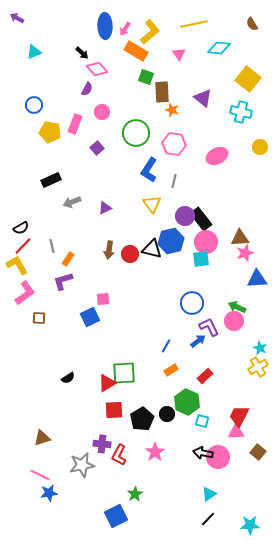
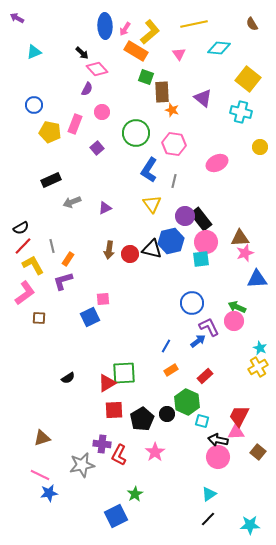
pink ellipse at (217, 156): moved 7 px down
yellow L-shape at (17, 265): moved 16 px right
black arrow at (203, 453): moved 15 px right, 13 px up
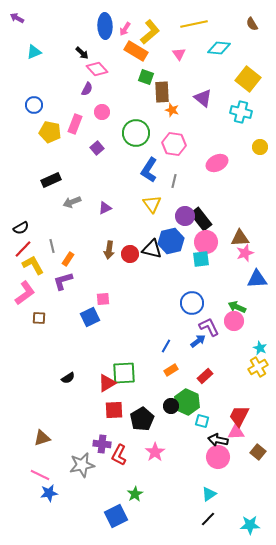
red line at (23, 246): moved 3 px down
black circle at (167, 414): moved 4 px right, 8 px up
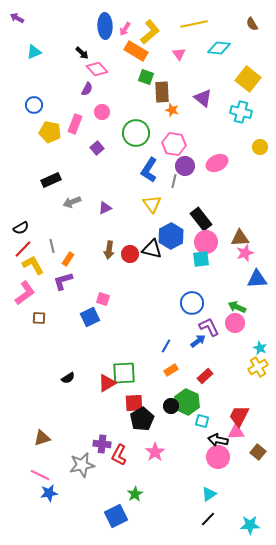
purple circle at (185, 216): moved 50 px up
blue hexagon at (171, 241): moved 5 px up; rotated 15 degrees counterclockwise
pink square at (103, 299): rotated 24 degrees clockwise
pink circle at (234, 321): moved 1 px right, 2 px down
red square at (114, 410): moved 20 px right, 7 px up
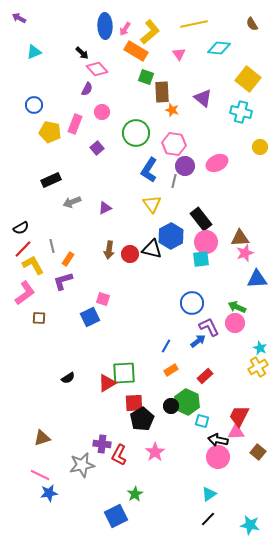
purple arrow at (17, 18): moved 2 px right
cyan star at (250, 525): rotated 12 degrees clockwise
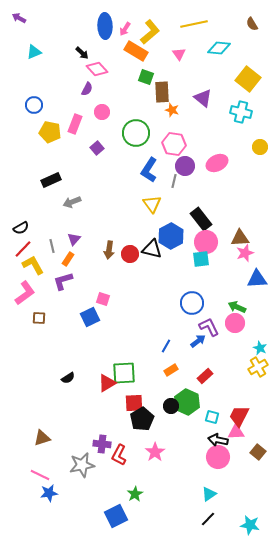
purple triangle at (105, 208): moved 31 px left, 31 px down; rotated 24 degrees counterclockwise
cyan square at (202, 421): moved 10 px right, 4 px up
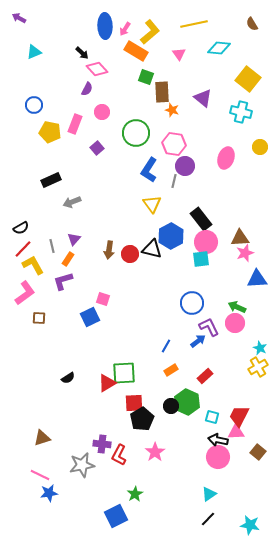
pink ellipse at (217, 163): moved 9 px right, 5 px up; rotated 45 degrees counterclockwise
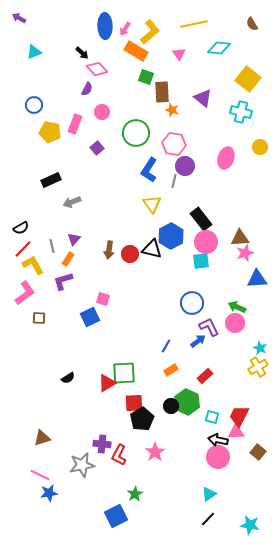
cyan square at (201, 259): moved 2 px down
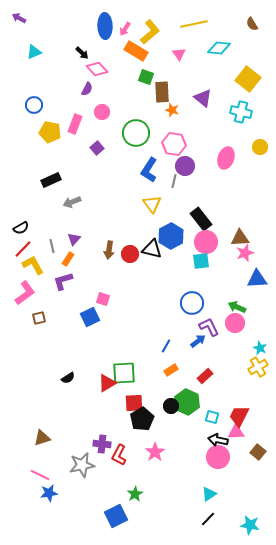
brown square at (39, 318): rotated 16 degrees counterclockwise
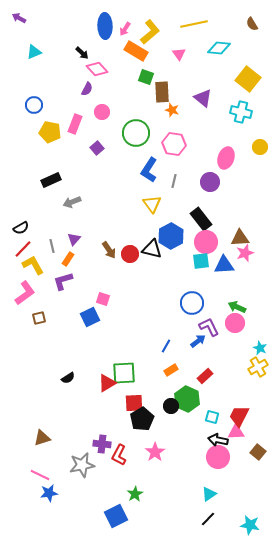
purple circle at (185, 166): moved 25 px right, 16 px down
brown arrow at (109, 250): rotated 42 degrees counterclockwise
blue triangle at (257, 279): moved 33 px left, 14 px up
green hexagon at (187, 402): moved 3 px up
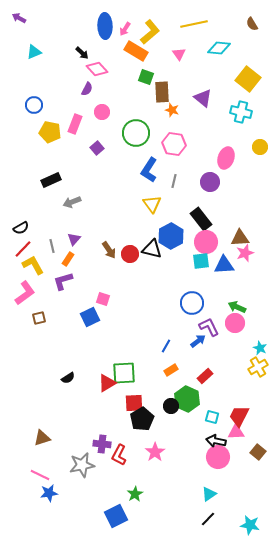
black arrow at (218, 440): moved 2 px left, 1 px down
